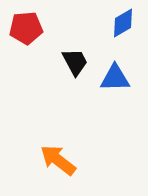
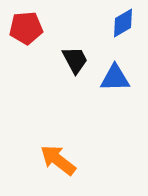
black trapezoid: moved 2 px up
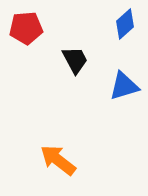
blue diamond: moved 2 px right, 1 px down; rotated 12 degrees counterclockwise
blue triangle: moved 9 px right, 8 px down; rotated 16 degrees counterclockwise
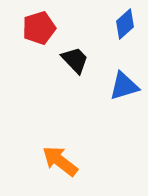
red pentagon: moved 13 px right; rotated 12 degrees counterclockwise
black trapezoid: rotated 16 degrees counterclockwise
orange arrow: moved 2 px right, 1 px down
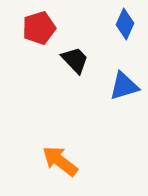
blue diamond: rotated 24 degrees counterclockwise
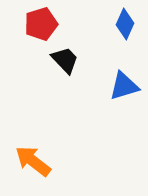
red pentagon: moved 2 px right, 4 px up
black trapezoid: moved 10 px left
orange arrow: moved 27 px left
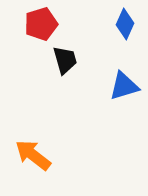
black trapezoid: rotated 28 degrees clockwise
orange arrow: moved 6 px up
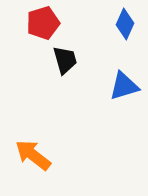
red pentagon: moved 2 px right, 1 px up
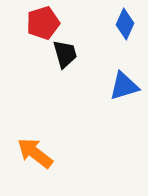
black trapezoid: moved 6 px up
orange arrow: moved 2 px right, 2 px up
